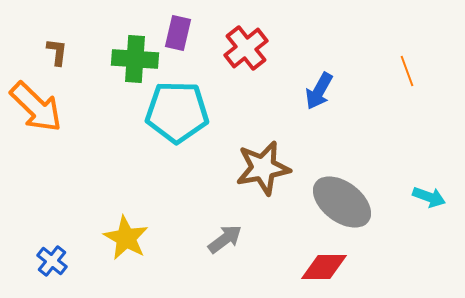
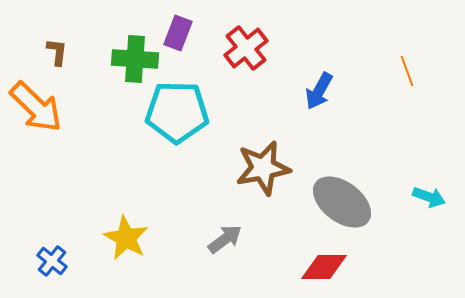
purple rectangle: rotated 8 degrees clockwise
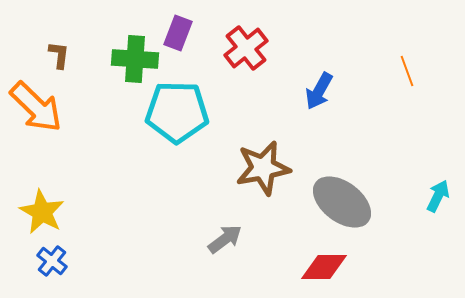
brown L-shape: moved 2 px right, 3 px down
cyan arrow: moved 9 px right, 1 px up; rotated 84 degrees counterclockwise
yellow star: moved 84 px left, 26 px up
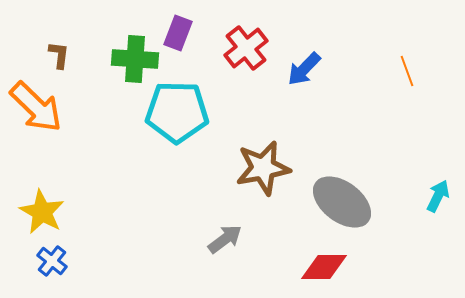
blue arrow: moved 15 px left, 22 px up; rotated 15 degrees clockwise
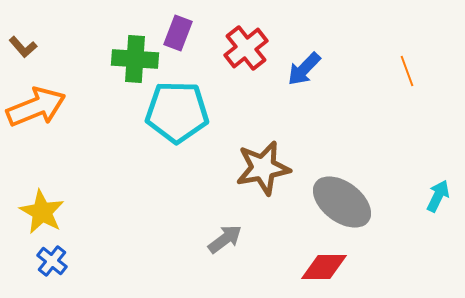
brown L-shape: moved 36 px left, 8 px up; rotated 132 degrees clockwise
orange arrow: rotated 66 degrees counterclockwise
